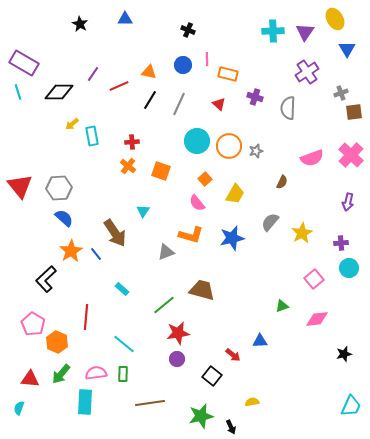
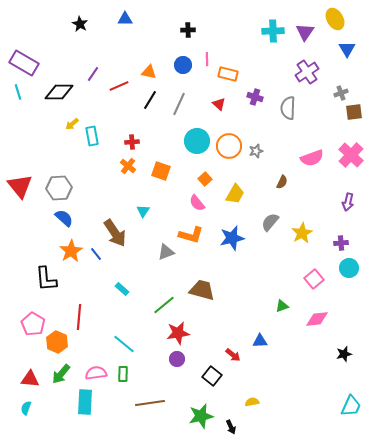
black cross at (188, 30): rotated 24 degrees counterclockwise
black L-shape at (46, 279): rotated 52 degrees counterclockwise
red line at (86, 317): moved 7 px left
cyan semicircle at (19, 408): moved 7 px right
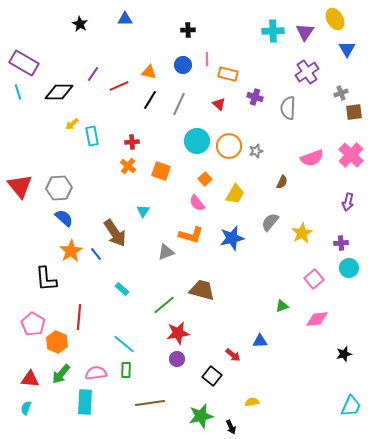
green rectangle at (123, 374): moved 3 px right, 4 px up
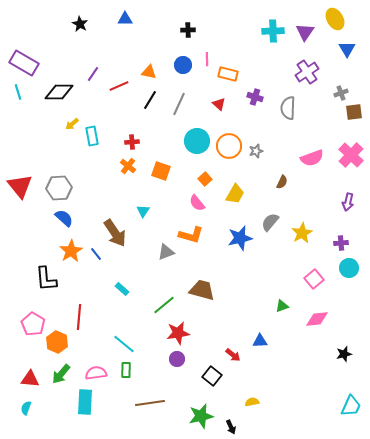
blue star at (232, 238): moved 8 px right
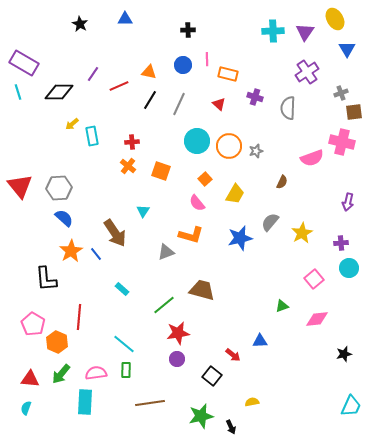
pink cross at (351, 155): moved 9 px left, 13 px up; rotated 30 degrees counterclockwise
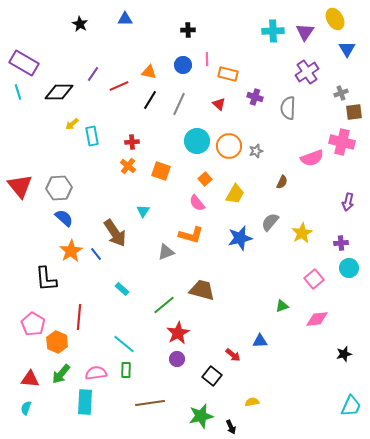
red star at (178, 333): rotated 20 degrees counterclockwise
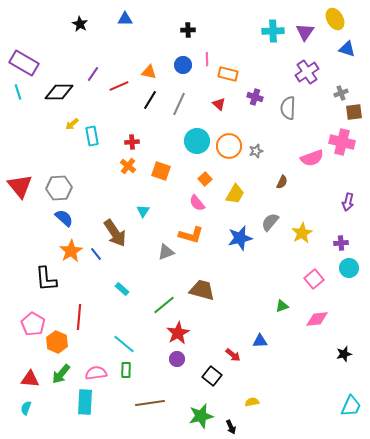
blue triangle at (347, 49): rotated 42 degrees counterclockwise
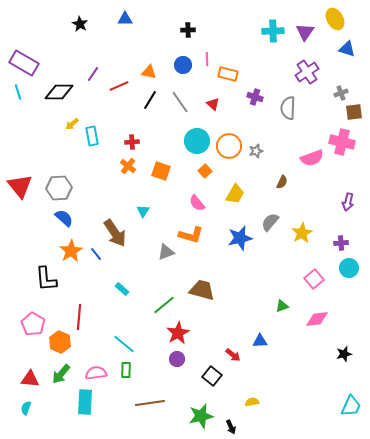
gray line at (179, 104): moved 1 px right, 2 px up; rotated 60 degrees counterclockwise
red triangle at (219, 104): moved 6 px left
orange square at (205, 179): moved 8 px up
orange hexagon at (57, 342): moved 3 px right
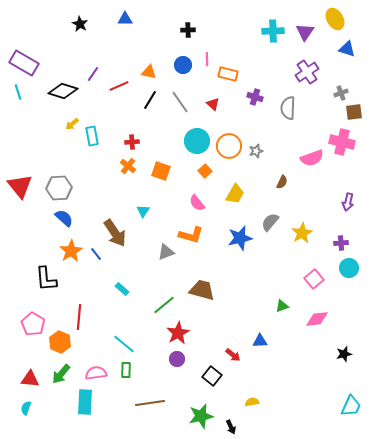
black diamond at (59, 92): moved 4 px right, 1 px up; rotated 16 degrees clockwise
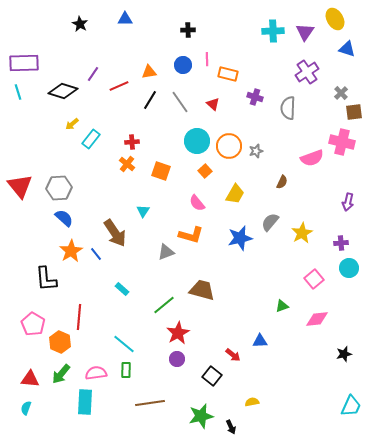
purple rectangle at (24, 63): rotated 32 degrees counterclockwise
orange triangle at (149, 72): rotated 21 degrees counterclockwise
gray cross at (341, 93): rotated 24 degrees counterclockwise
cyan rectangle at (92, 136): moved 1 px left, 3 px down; rotated 48 degrees clockwise
orange cross at (128, 166): moved 1 px left, 2 px up
